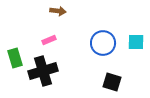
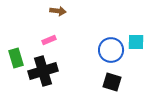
blue circle: moved 8 px right, 7 px down
green rectangle: moved 1 px right
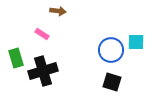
pink rectangle: moved 7 px left, 6 px up; rotated 56 degrees clockwise
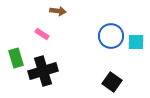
blue circle: moved 14 px up
black square: rotated 18 degrees clockwise
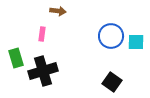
pink rectangle: rotated 64 degrees clockwise
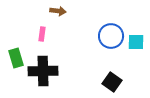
black cross: rotated 16 degrees clockwise
